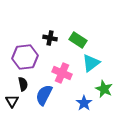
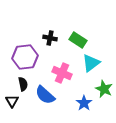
blue semicircle: moved 1 px right; rotated 75 degrees counterclockwise
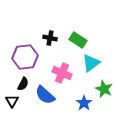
black semicircle: rotated 40 degrees clockwise
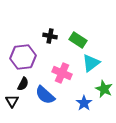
black cross: moved 2 px up
purple hexagon: moved 2 px left
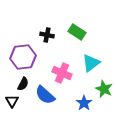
black cross: moved 3 px left, 1 px up
green rectangle: moved 1 px left, 8 px up
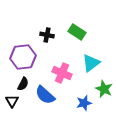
blue star: rotated 21 degrees clockwise
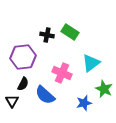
green rectangle: moved 7 px left
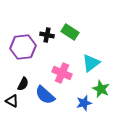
purple hexagon: moved 10 px up
green star: moved 3 px left
black triangle: rotated 32 degrees counterclockwise
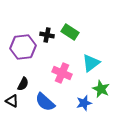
blue semicircle: moved 7 px down
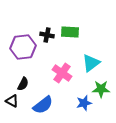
green rectangle: rotated 30 degrees counterclockwise
pink cross: rotated 12 degrees clockwise
green star: rotated 24 degrees counterclockwise
blue semicircle: moved 2 px left, 3 px down; rotated 80 degrees counterclockwise
